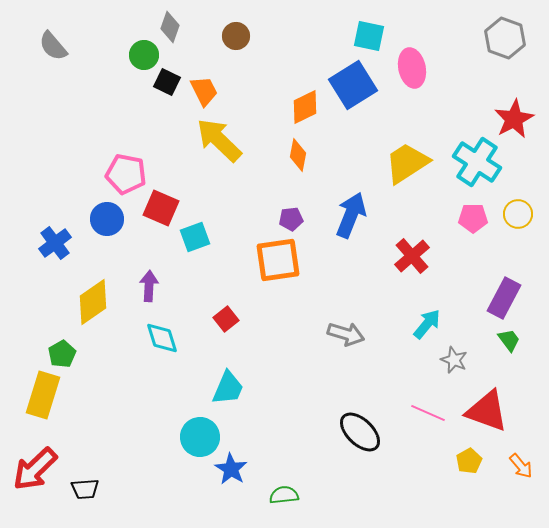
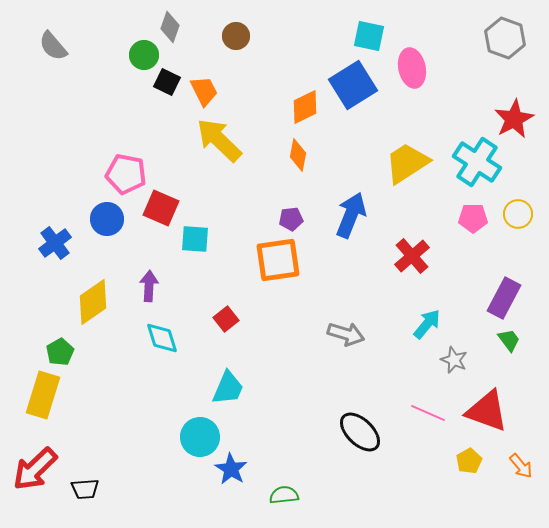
cyan square at (195, 237): moved 2 px down; rotated 24 degrees clockwise
green pentagon at (62, 354): moved 2 px left, 2 px up
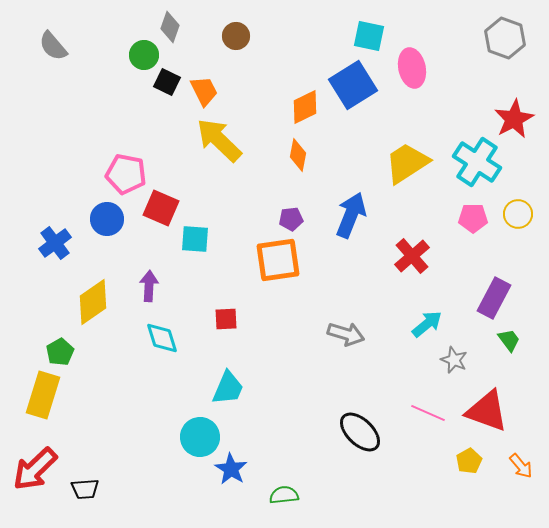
purple rectangle at (504, 298): moved 10 px left
red square at (226, 319): rotated 35 degrees clockwise
cyan arrow at (427, 324): rotated 12 degrees clockwise
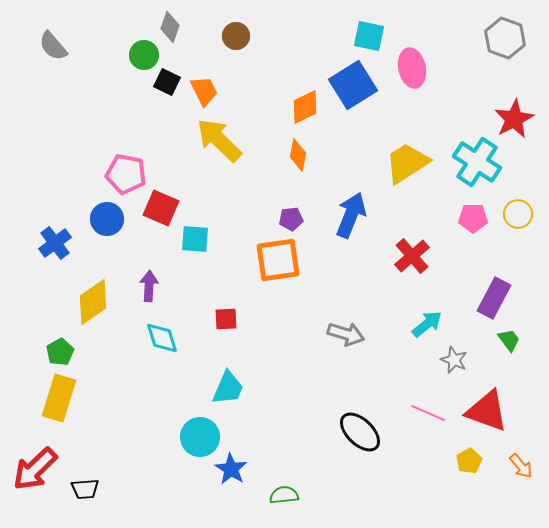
yellow rectangle at (43, 395): moved 16 px right, 3 px down
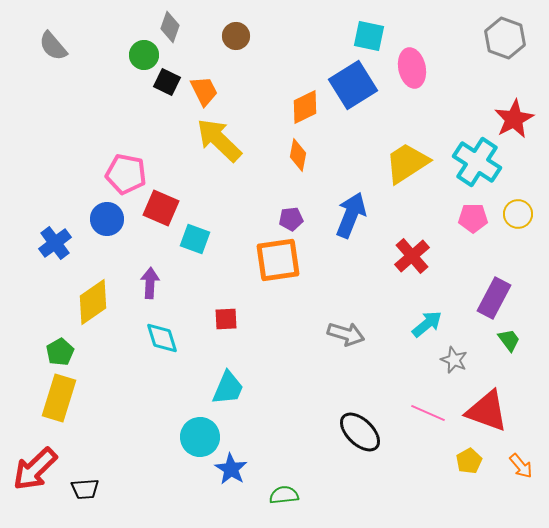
cyan square at (195, 239): rotated 16 degrees clockwise
purple arrow at (149, 286): moved 1 px right, 3 px up
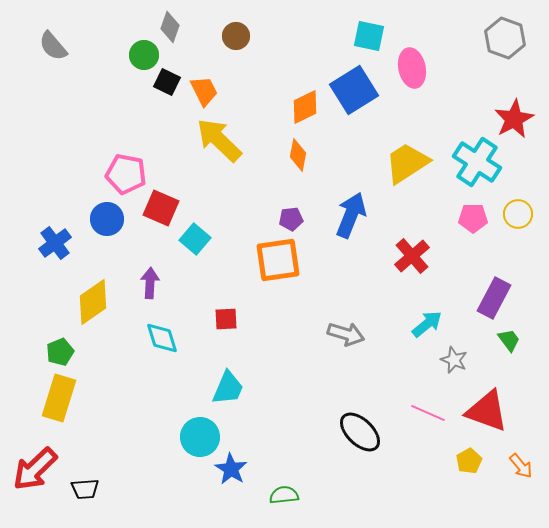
blue square at (353, 85): moved 1 px right, 5 px down
cyan square at (195, 239): rotated 20 degrees clockwise
green pentagon at (60, 352): rotated 8 degrees clockwise
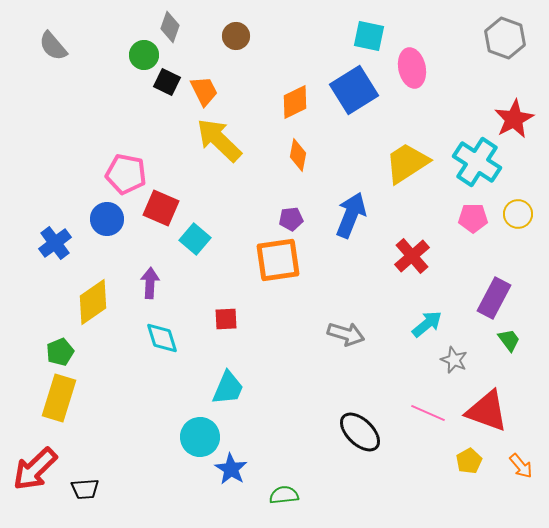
orange diamond at (305, 107): moved 10 px left, 5 px up
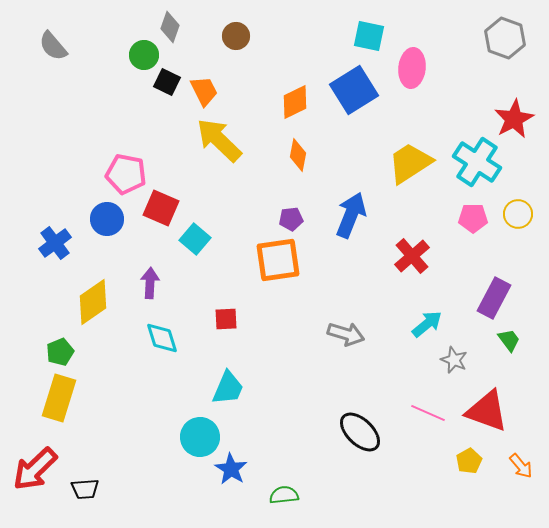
pink ellipse at (412, 68): rotated 18 degrees clockwise
yellow trapezoid at (407, 163): moved 3 px right
